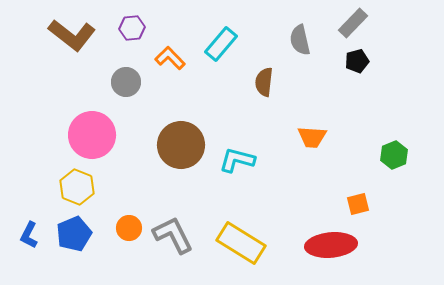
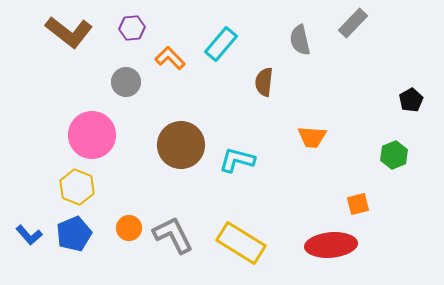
brown L-shape: moved 3 px left, 3 px up
black pentagon: moved 54 px right, 39 px down; rotated 15 degrees counterclockwise
blue L-shape: rotated 68 degrees counterclockwise
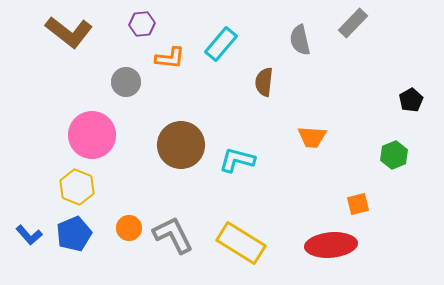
purple hexagon: moved 10 px right, 4 px up
orange L-shape: rotated 140 degrees clockwise
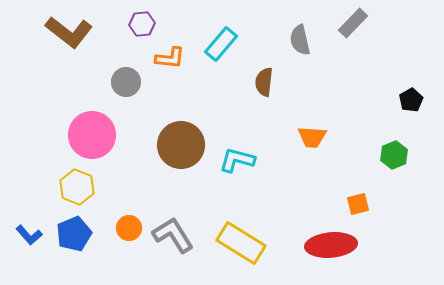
gray L-shape: rotated 6 degrees counterclockwise
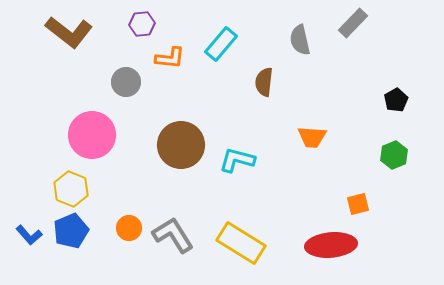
black pentagon: moved 15 px left
yellow hexagon: moved 6 px left, 2 px down
blue pentagon: moved 3 px left, 3 px up
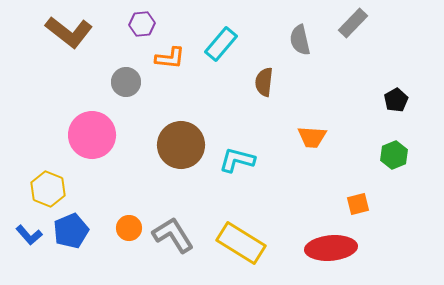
yellow hexagon: moved 23 px left
red ellipse: moved 3 px down
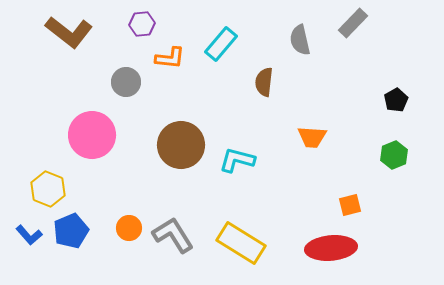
orange square: moved 8 px left, 1 px down
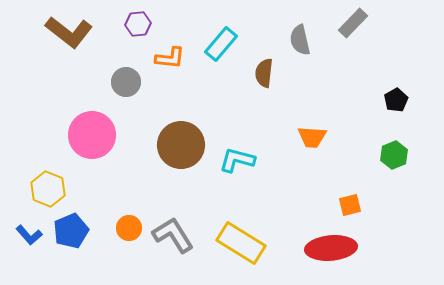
purple hexagon: moved 4 px left
brown semicircle: moved 9 px up
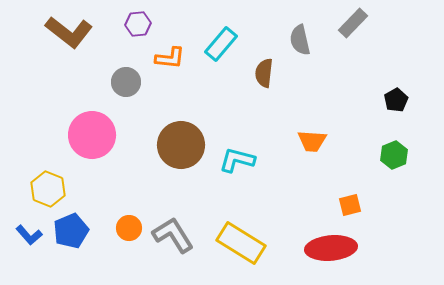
orange trapezoid: moved 4 px down
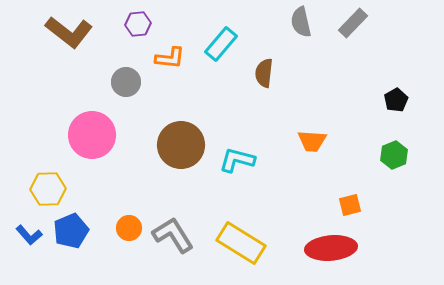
gray semicircle: moved 1 px right, 18 px up
yellow hexagon: rotated 24 degrees counterclockwise
